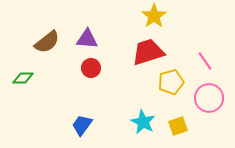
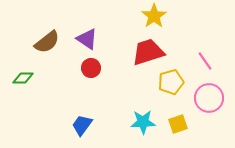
purple triangle: rotated 30 degrees clockwise
cyan star: rotated 30 degrees counterclockwise
yellow square: moved 2 px up
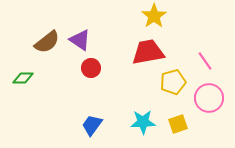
purple triangle: moved 7 px left, 1 px down
red trapezoid: rotated 8 degrees clockwise
yellow pentagon: moved 2 px right
blue trapezoid: moved 10 px right
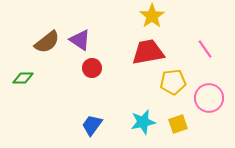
yellow star: moved 2 px left
pink line: moved 12 px up
red circle: moved 1 px right
yellow pentagon: rotated 10 degrees clockwise
cyan star: rotated 10 degrees counterclockwise
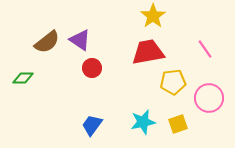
yellow star: moved 1 px right
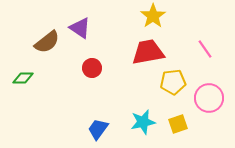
purple triangle: moved 12 px up
blue trapezoid: moved 6 px right, 4 px down
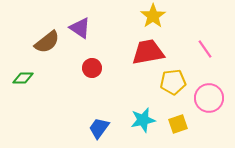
cyan star: moved 2 px up
blue trapezoid: moved 1 px right, 1 px up
